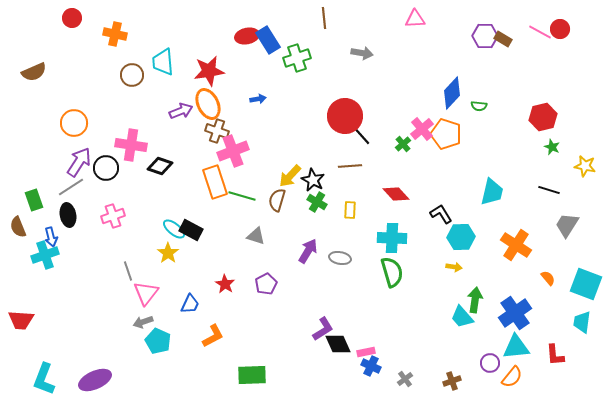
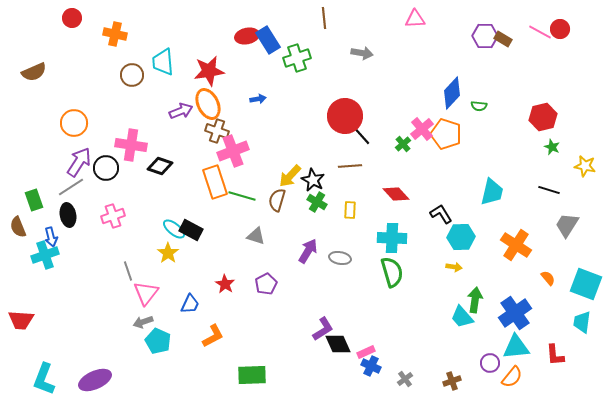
pink rectangle at (366, 352): rotated 12 degrees counterclockwise
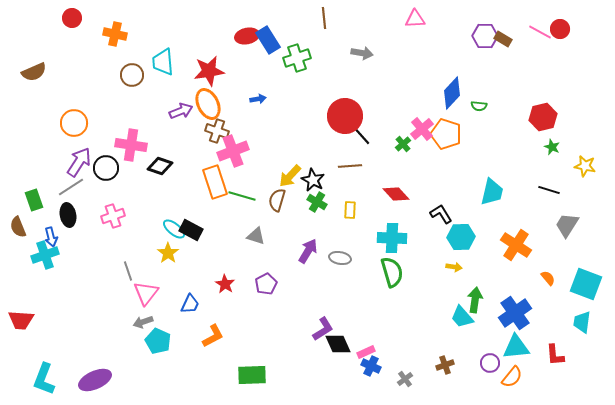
brown cross at (452, 381): moved 7 px left, 16 px up
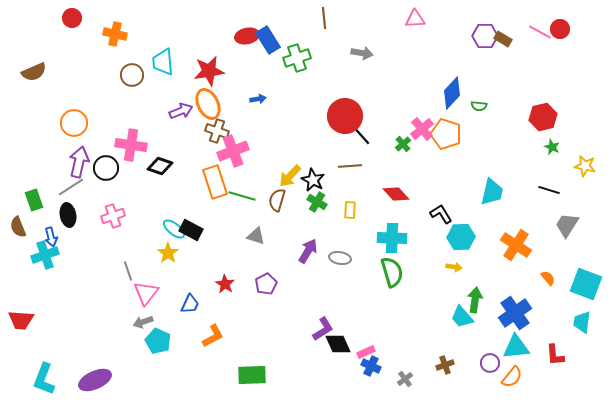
purple arrow at (79, 162): rotated 20 degrees counterclockwise
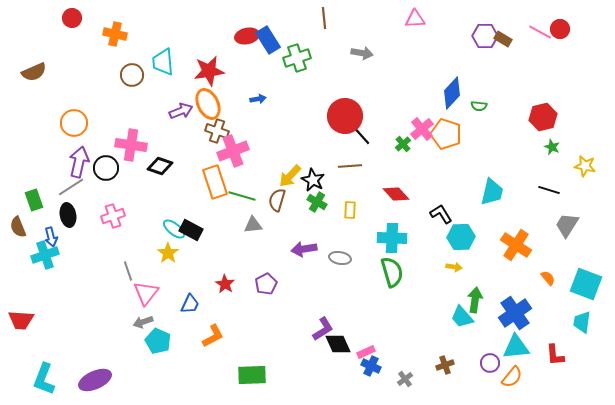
gray triangle at (256, 236): moved 3 px left, 11 px up; rotated 24 degrees counterclockwise
purple arrow at (308, 251): moved 4 px left, 2 px up; rotated 130 degrees counterclockwise
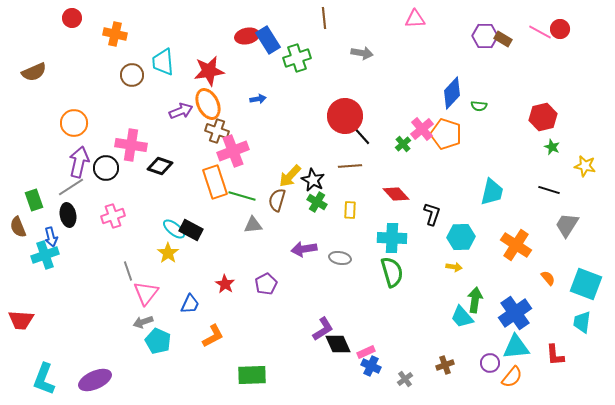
black L-shape at (441, 214): moved 9 px left; rotated 50 degrees clockwise
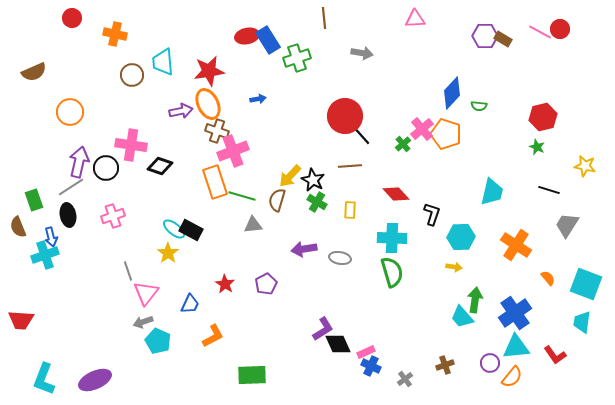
purple arrow at (181, 111): rotated 10 degrees clockwise
orange circle at (74, 123): moved 4 px left, 11 px up
green star at (552, 147): moved 15 px left
red L-shape at (555, 355): rotated 30 degrees counterclockwise
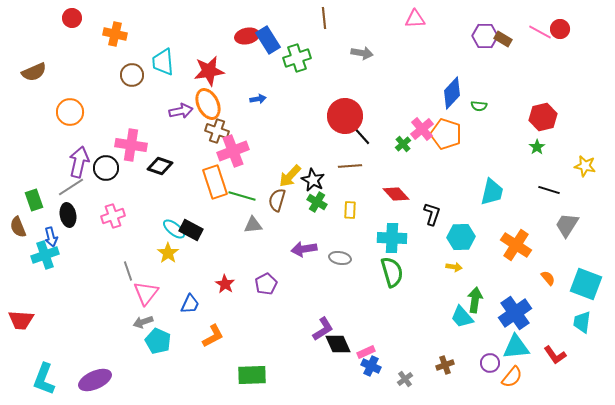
green star at (537, 147): rotated 14 degrees clockwise
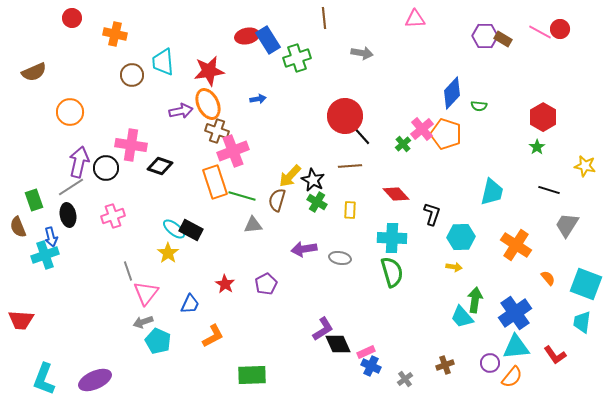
red hexagon at (543, 117): rotated 16 degrees counterclockwise
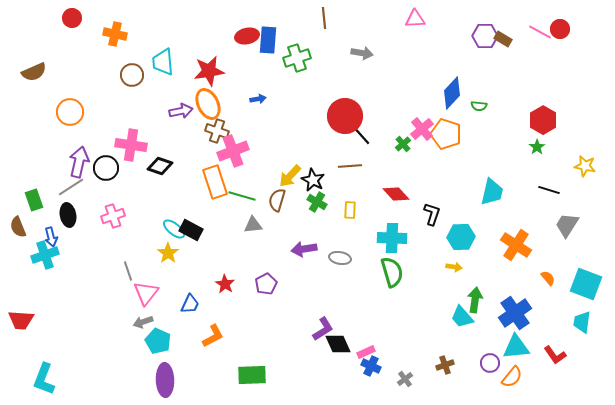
blue rectangle at (268, 40): rotated 36 degrees clockwise
red hexagon at (543, 117): moved 3 px down
purple ellipse at (95, 380): moved 70 px right; rotated 68 degrees counterclockwise
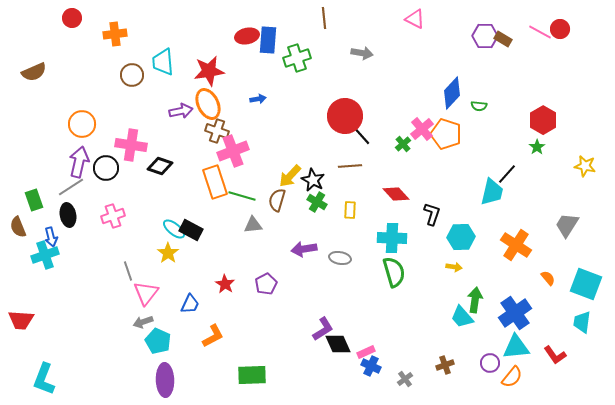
pink triangle at (415, 19): rotated 30 degrees clockwise
orange cross at (115, 34): rotated 20 degrees counterclockwise
orange circle at (70, 112): moved 12 px right, 12 px down
black line at (549, 190): moved 42 px left, 16 px up; rotated 65 degrees counterclockwise
green semicircle at (392, 272): moved 2 px right
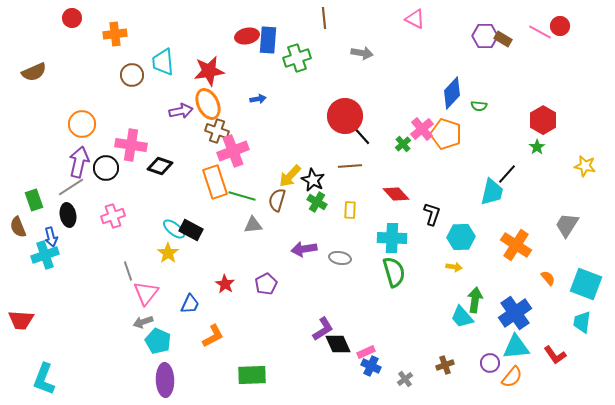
red circle at (560, 29): moved 3 px up
